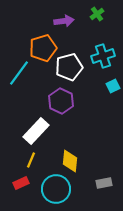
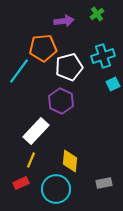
orange pentagon: rotated 12 degrees clockwise
cyan line: moved 2 px up
cyan square: moved 2 px up
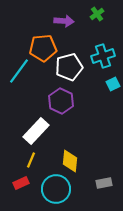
purple arrow: rotated 12 degrees clockwise
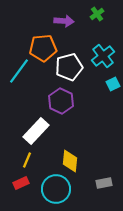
cyan cross: rotated 20 degrees counterclockwise
yellow line: moved 4 px left
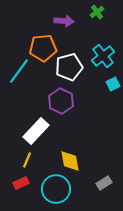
green cross: moved 2 px up
yellow diamond: rotated 15 degrees counterclockwise
gray rectangle: rotated 21 degrees counterclockwise
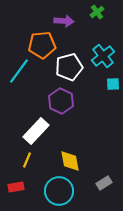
orange pentagon: moved 1 px left, 3 px up
cyan square: rotated 24 degrees clockwise
red rectangle: moved 5 px left, 4 px down; rotated 14 degrees clockwise
cyan circle: moved 3 px right, 2 px down
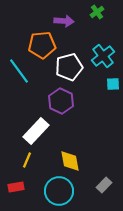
cyan line: rotated 72 degrees counterclockwise
gray rectangle: moved 2 px down; rotated 14 degrees counterclockwise
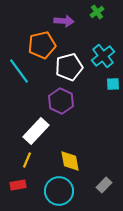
orange pentagon: rotated 8 degrees counterclockwise
red rectangle: moved 2 px right, 2 px up
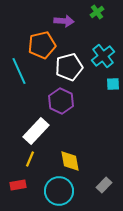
cyan line: rotated 12 degrees clockwise
yellow line: moved 3 px right, 1 px up
